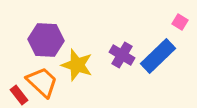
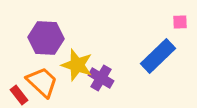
pink square: rotated 35 degrees counterclockwise
purple hexagon: moved 2 px up
purple cross: moved 21 px left, 23 px down
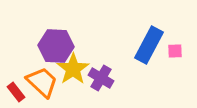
pink square: moved 5 px left, 29 px down
purple hexagon: moved 10 px right, 8 px down
blue rectangle: moved 9 px left, 11 px up; rotated 18 degrees counterclockwise
yellow star: moved 4 px left, 4 px down; rotated 20 degrees clockwise
red rectangle: moved 3 px left, 3 px up
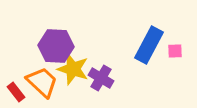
yellow star: rotated 20 degrees counterclockwise
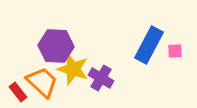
red rectangle: moved 2 px right
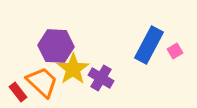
pink square: rotated 28 degrees counterclockwise
yellow star: rotated 20 degrees clockwise
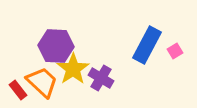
blue rectangle: moved 2 px left
red rectangle: moved 2 px up
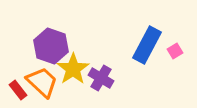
purple hexagon: moved 5 px left; rotated 16 degrees clockwise
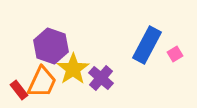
pink square: moved 3 px down
purple cross: rotated 10 degrees clockwise
orange trapezoid: rotated 72 degrees clockwise
red rectangle: moved 1 px right
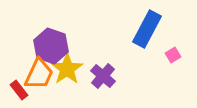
blue rectangle: moved 16 px up
pink square: moved 2 px left, 1 px down
yellow star: moved 6 px left
purple cross: moved 2 px right, 2 px up
orange trapezoid: moved 3 px left, 8 px up
